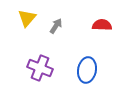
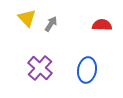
yellow triangle: rotated 24 degrees counterclockwise
gray arrow: moved 5 px left, 2 px up
purple cross: rotated 20 degrees clockwise
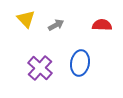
yellow triangle: moved 1 px left, 1 px down
gray arrow: moved 5 px right, 1 px down; rotated 28 degrees clockwise
blue ellipse: moved 7 px left, 7 px up
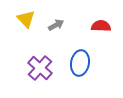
red semicircle: moved 1 px left, 1 px down
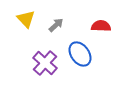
gray arrow: rotated 14 degrees counterclockwise
blue ellipse: moved 9 px up; rotated 45 degrees counterclockwise
purple cross: moved 5 px right, 5 px up
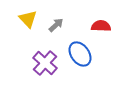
yellow triangle: moved 2 px right
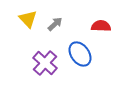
gray arrow: moved 1 px left, 1 px up
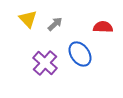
red semicircle: moved 2 px right, 1 px down
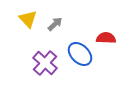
red semicircle: moved 3 px right, 11 px down
blue ellipse: rotated 10 degrees counterclockwise
